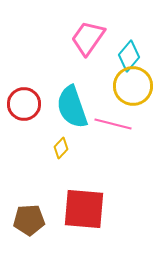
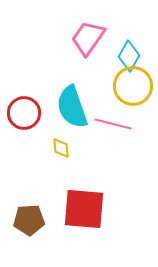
cyan diamond: rotated 12 degrees counterclockwise
red circle: moved 9 px down
yellow diamond: rotated 50 degrees counterclockwise
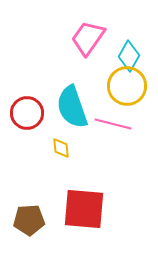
yellow circle: moved 6 px left
red circle: moved 3 px right
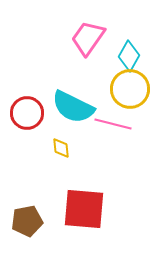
yellow circle: moved 3 px right, 3 px down
cyan semicircle: moved 1 px right; rotated 45 degrees counterclockwise
brown pentagon: moved 2 px left, 1 px down; rotated 8 degrees counterclockwise
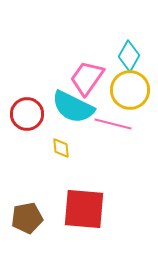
pink trapezoid: moved 1 px left, 40 px down
yellow circle: moved 1 px down
red circle: moved 1 px down
brown pentagon: moved 3 px up
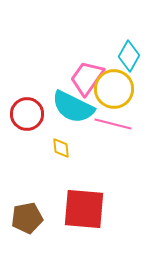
yellow circle: moved 16 px left, 1 px up
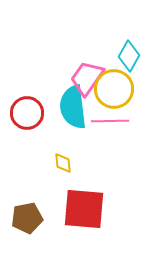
cyan semicircle: rotated 57 degrees clockwise
red circle: moved 1 px up
pink line: moved 3 px left, 3 px up; rotated 15 degrees counterclockwise
yellow diamond: moved 2 px right, 15 px down
